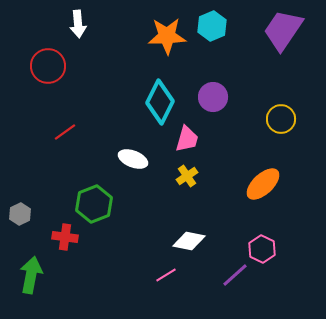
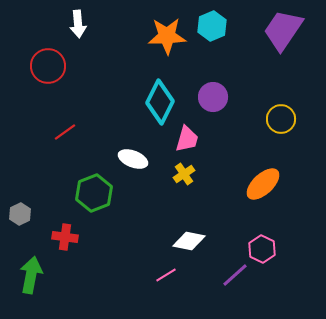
yellow cross: moved 3 px left, 2 px up
green hexagon: moved 11 px up
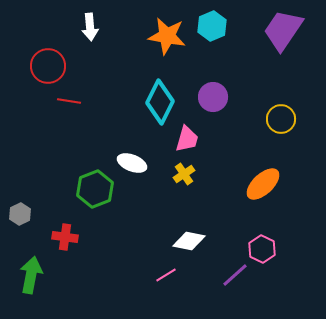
white arrow: moved 12 px right, 3 px down
orange star: rotated 12 degrees clockwise
red line: moved 4 px right, 31 px up; rotated 45 degrees clockwise
white ellipse: moved 1 px left, 4 px down
green hexagon: moved 1 px right, 4 px up
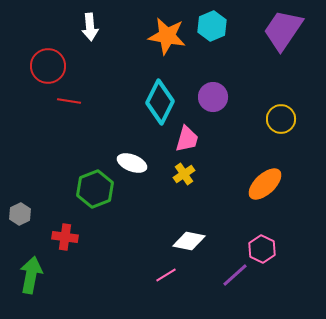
orange ellipse: moved 2 px right
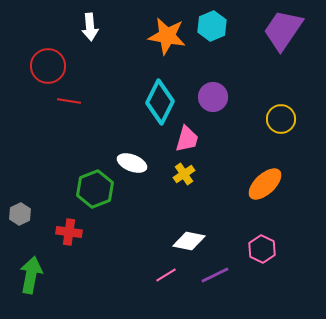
red cross: moved 4 px right, 5 px up
purple line: moved 20 px left; rotated 16 degrees clockwise
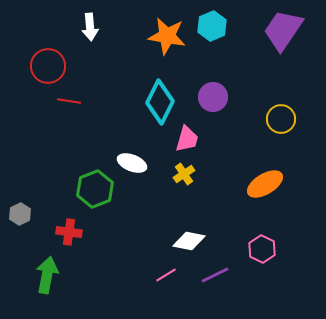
orange ellipse: rotated 12 degrees clockwise
green arrow: moved 16 px right
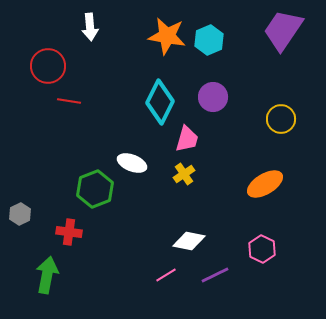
cyan hexagon: moved 3 px left, 14 px down
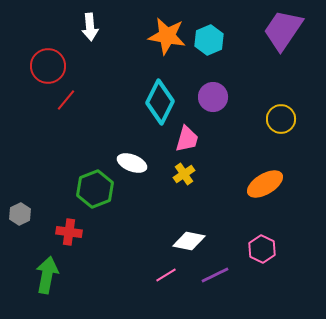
red line: moved 3 px left, 1 px up; rotated 60 degrees counterclockwise
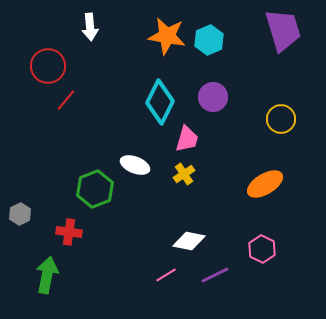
purple trapezoid: rotated 129 degrees clockwise
white ellipse: moved 3 px right, 2 px down
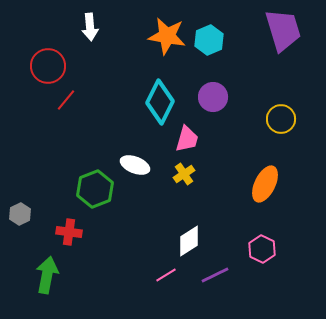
orange ellipse: rotated 33 degrees counterclockwise
white diamond: rotated 44 degrees counterclockwise
